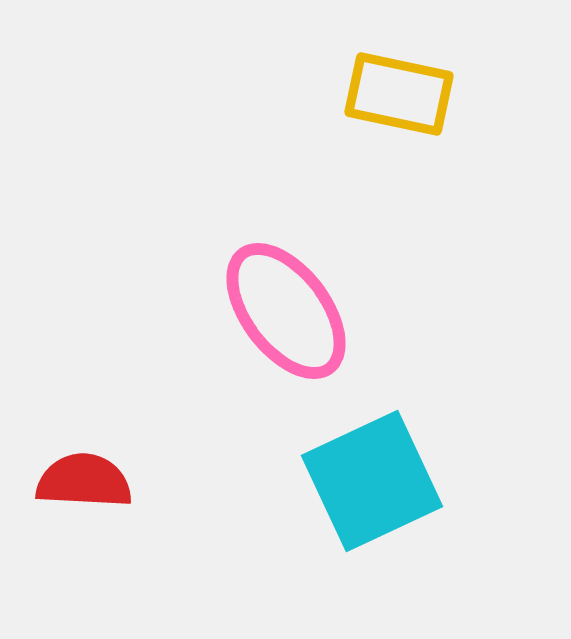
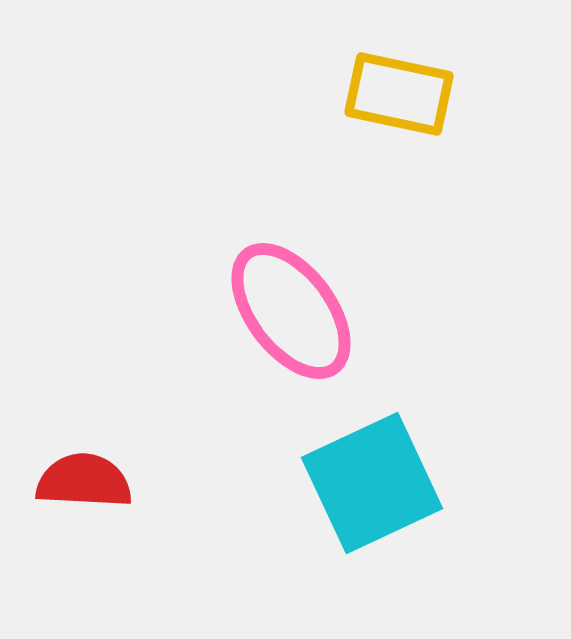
pink ellipse: moved 5 px right
cyan square: moved 2 px down
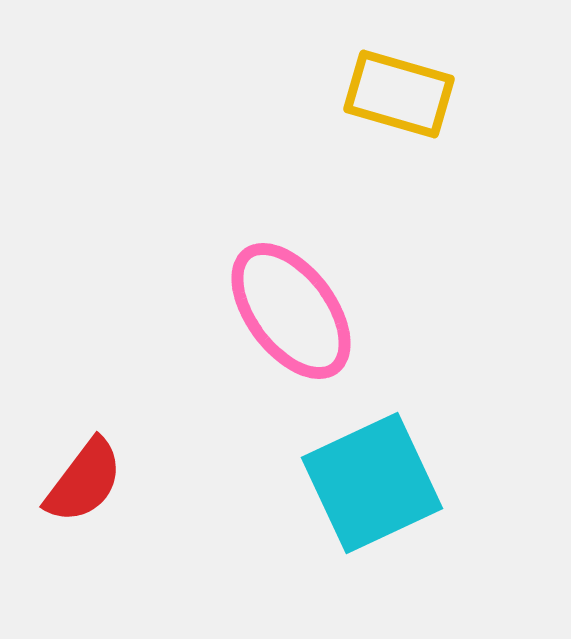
yellow rectangle: rotated 4 degrees clockwise
red semicircle: rotated 124 degrees clockwise
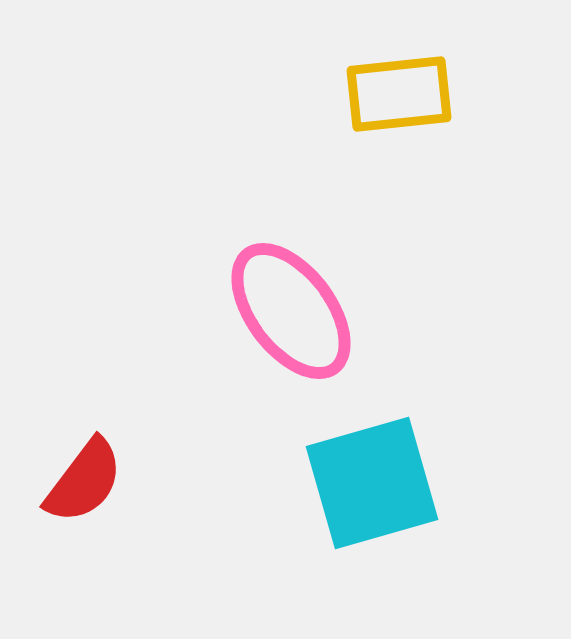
yellow rectangle: rotated 22 degrees counterclockwise
cyan square: rotated 9 degrees clockwise
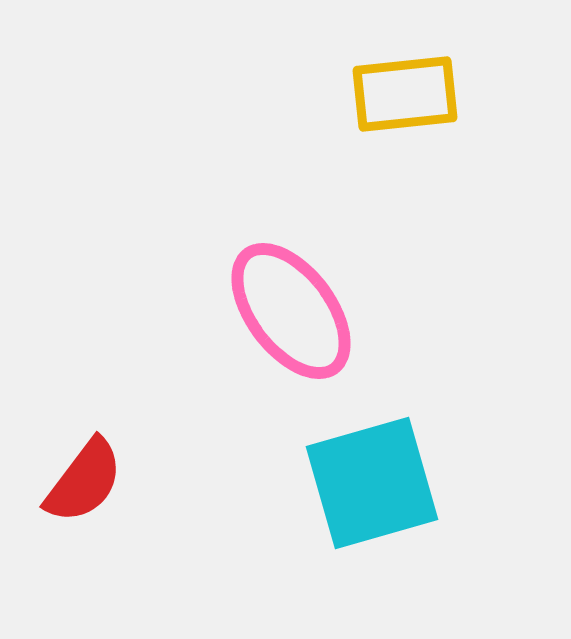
yellow rectangle: moved 6 px right
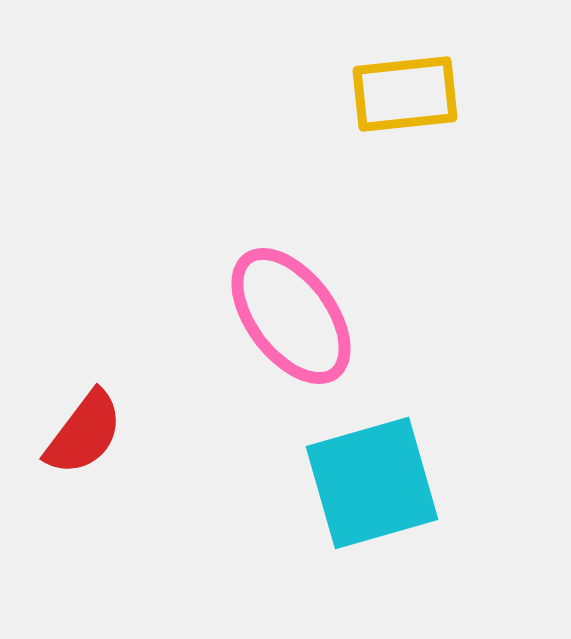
pink ellipse: moved 5 px down
red semicircle: moved 48 px up
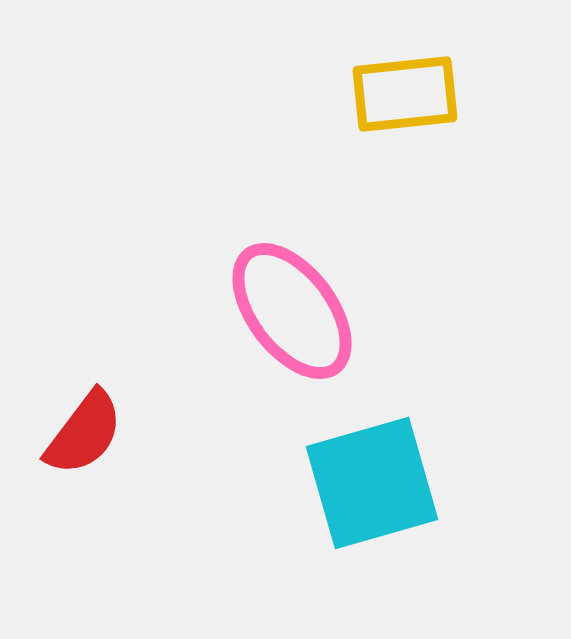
pink ellipse: moved 1 px right, 5 px up
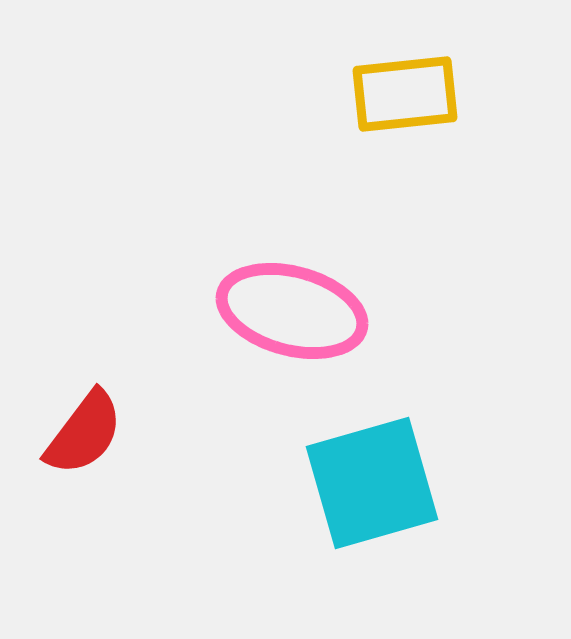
pink ellipse: rotated 38 degrees counterclockwise
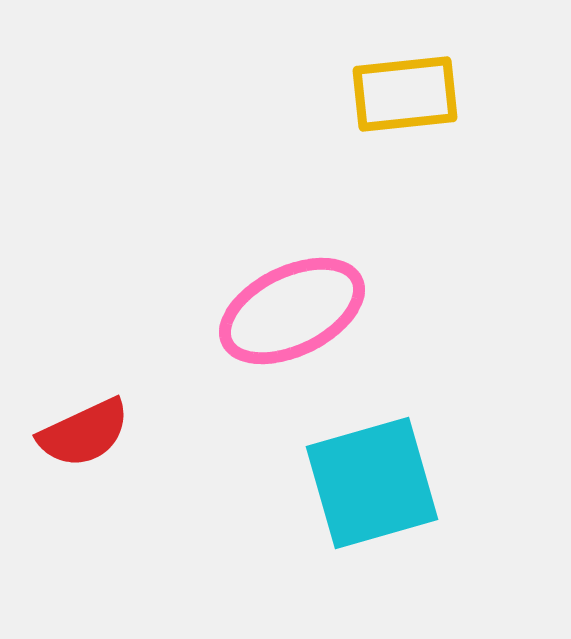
pink ellipse: rotated 41 degrees counterclockwise
red semicircle: rotated 28 degrees clockwise
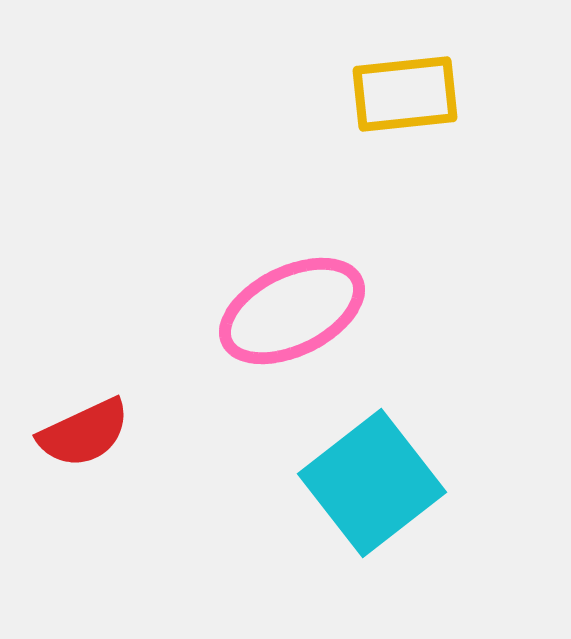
cyan square: rotated 22 degrees counterclockwise
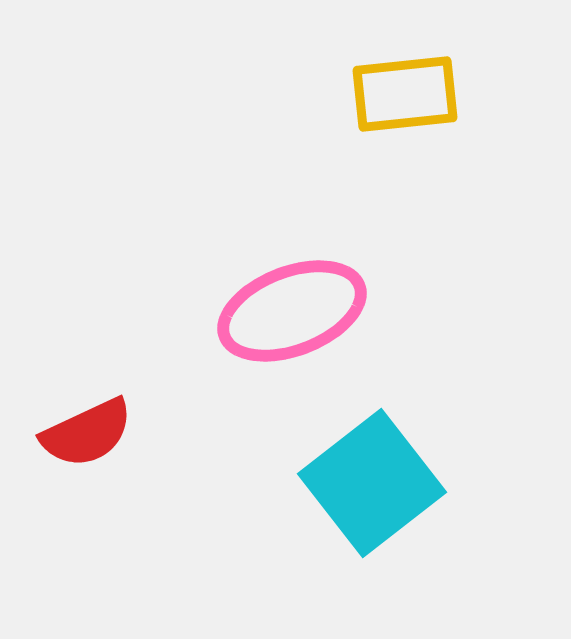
pink ellipse: rotated 5 degrees clockwise
red semicircle: moved 3 px right
